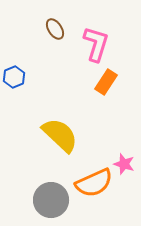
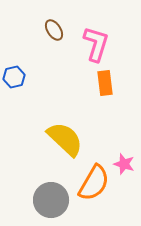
brown ellipse: moved 1 px left, 1 px down
blue hexagon: rotated 10 degrees clockwise
orange rectangle: moved 1 px left, 1 px down; rotated 40 degrees counterclockwise
yellow semicircle: moved 5 px right, 4 px down
orange semicircle: rotated 36 degrees counterclockwise
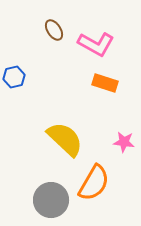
pink L-shape: rotated 102 degrees clockwise
orange rectangle: rotated 65 degrees counterclockwise
pink star: moved 22 px up; rotated 10 degrees counterclockwise
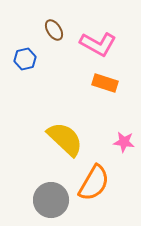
pink L-shape: moved 2 px right
blue hexagon: moved 11 px right, 18 px up
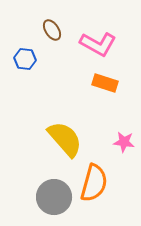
brown ellipse: moved 2 px left
blue hexagon: rotated 20 degrees clockwise
yellow semicircle: rotated 6 degrees clockwise
orange semicircle: rotated 15 degrees counterclockwise
gray circle: moved 3 px right, 3 px up
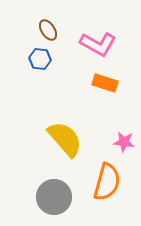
brown ellipse: moved 4 px left
blue hexagon: moved 15 px right
orange semicircle: moved 13 px right, 1 px up
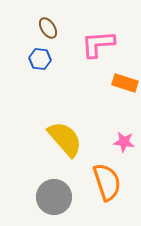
brown ellipse: moved 2 px up
pink L-shape: rotated 147 degrees clockwise
orange rectangle: moved 20 px right
orange semicircle: rotated 33 degrees counterclockwise
